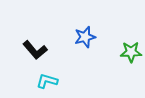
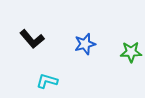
blue star: moved 7 px down
black L-shape: moved 3 px left, 11 px up
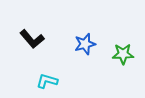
green star: moved 8 px left, 2 px down
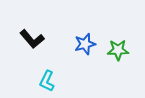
green star: moved 5 px left, 4 px up
cyan L-shape: rotated 80 degrees counterclockwise
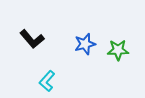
cyan L-shape: rotated 15 degrees clockwise
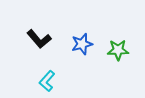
black L-shape: moved 7 px right
blue star: moved 3 px left
